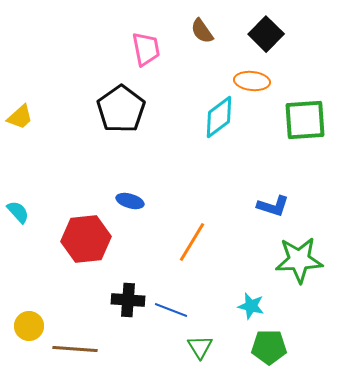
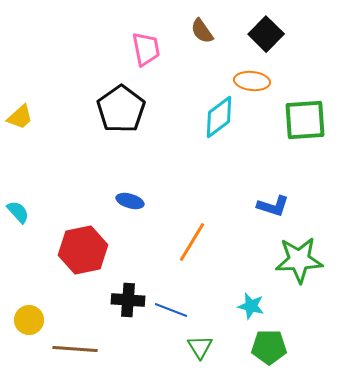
red hexagon: moved 3 px left, 11 px down; rotated 6 degrees counterclockwise
yellow circle: moved 6 px up
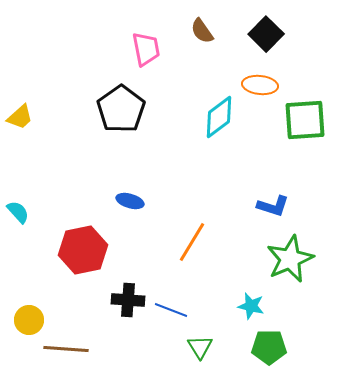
orange ellipse: moved 8 px right, 4 px down
green star: moved 9 px left, 1 px up; rotated 21 degrees counterclockwise
brown line: moved 9 px left
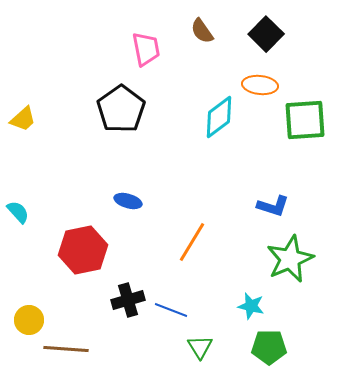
yellow trapezoid: moved 3 px right, 2 px down
blue ellipse: moved 2 px left
black cross: rotated 20 degrees counterclockwise
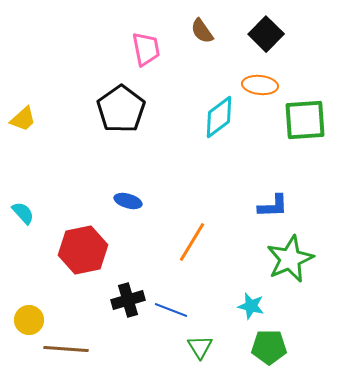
blue L-shape: rotated 20 degrees counterclockwise
cyan semicircle: moved 5 px right, 1 px down
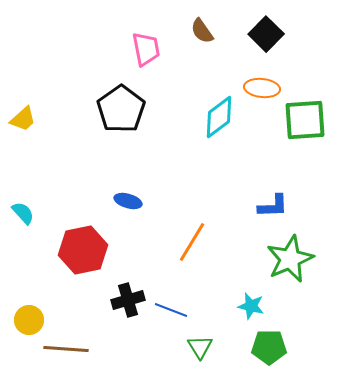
orange ellipse: moved 2 px right, 3 px down
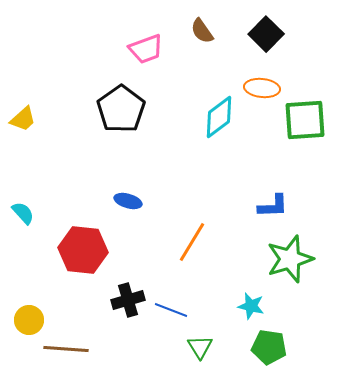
pink trapezoid: rotated 81 degrees clockwise
red hexagon: rotated 18 degrees clockwise
green star: rotated 6 degrees clockwise
green pentagon: rotated 8 degrees clockwise
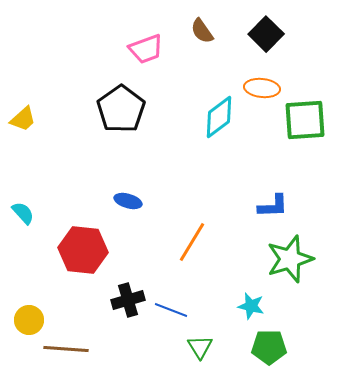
green pentagon: rotated 8 degrees counterclockwise
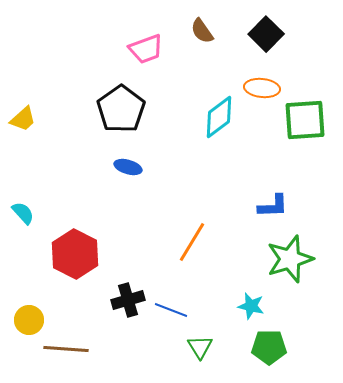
blue ellipse: moved 34 px up
red hexagon: moved 8 px left, 4 px down; rotated 21 degrees clockwise
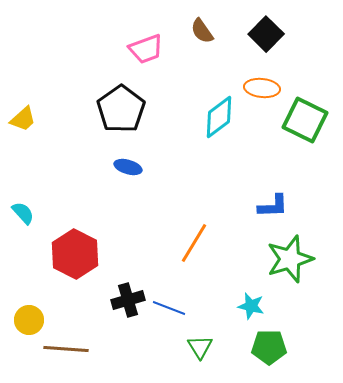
green square: rotated 30 degrees clockwise
orange line: moved 2 px right, 1 px down
blue line: moved 2 px left, 2 px up
